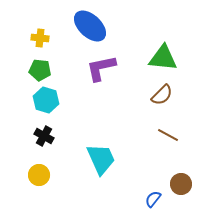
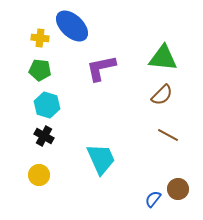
blue ellipse: moved 18 px left
cyan hexagon: moved 1 px right, 5 px down
brown circle: moved 3 px left, 5 px down
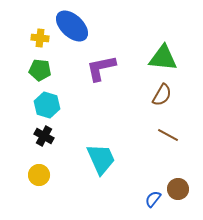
brown semicircle: rotated 15 degrees counterclockwise
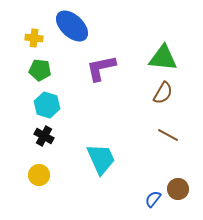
yellow cross: moved 6 px left
brown semicircle: moved 1 px right, 2 px up
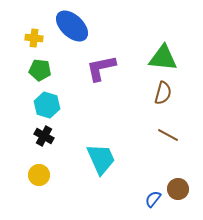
brown semicircle: rotated 15 degrees counterclockwise
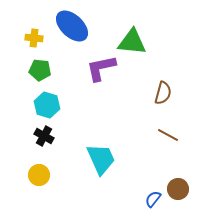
green triangle: moved 31 px left, 16 px up
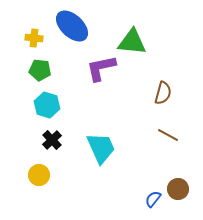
black cross: moved 8 px right, 4 px down; rotated 18 degrees clockwise
cyan trapezoid: moved 11 px up
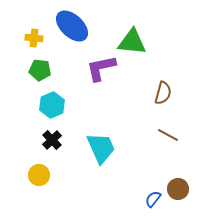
cyan hexagon: moved 5 px right; rotated 20 degrees clockwise
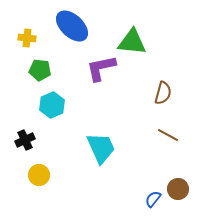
yellow cross: moved 7 px left
black cross: moved 27 px left; rotated 18 degrees clockwise
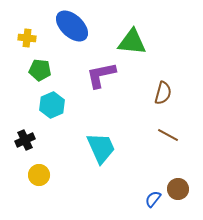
purple L-shape: moved 7 px down
